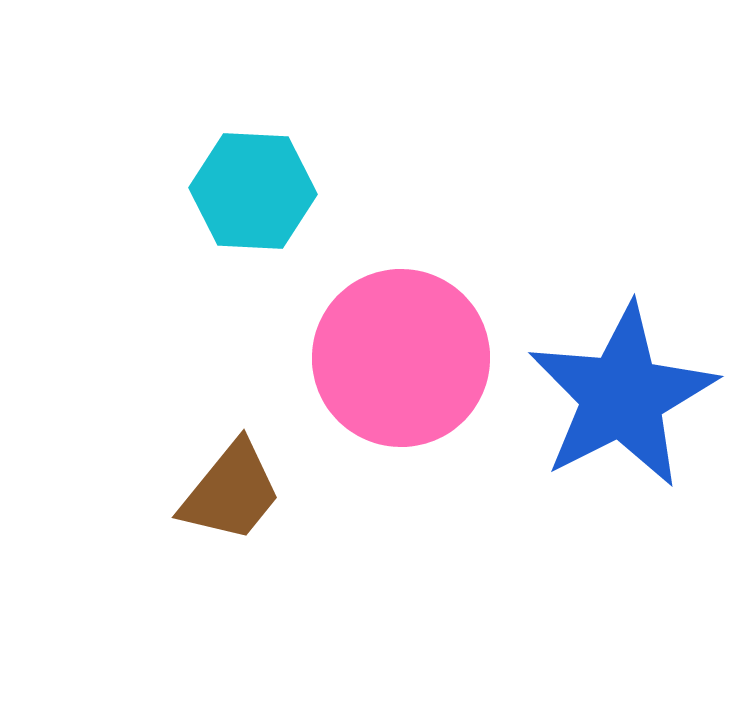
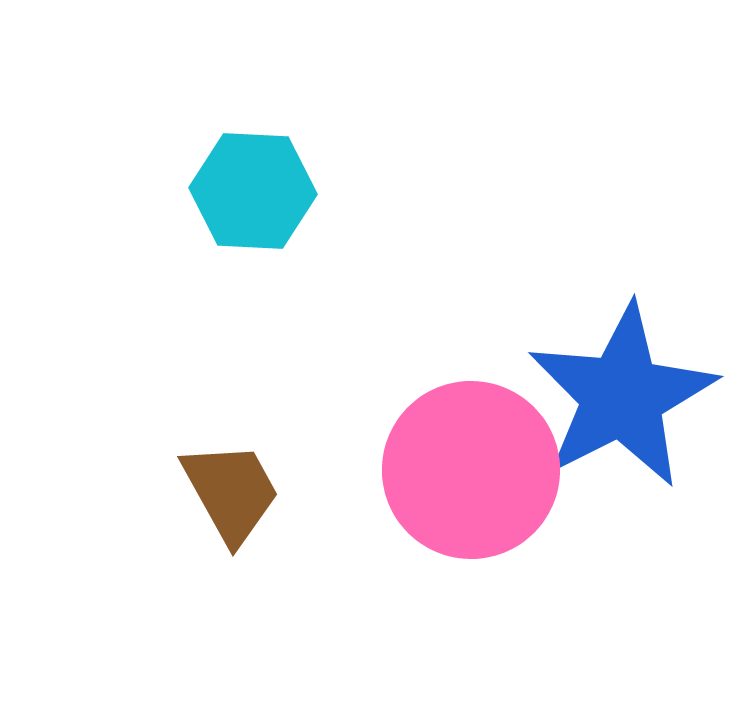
pink circle: moved 70 px right, 112 px down
brown trapezoid: rotated 68 degrees counterclockwise
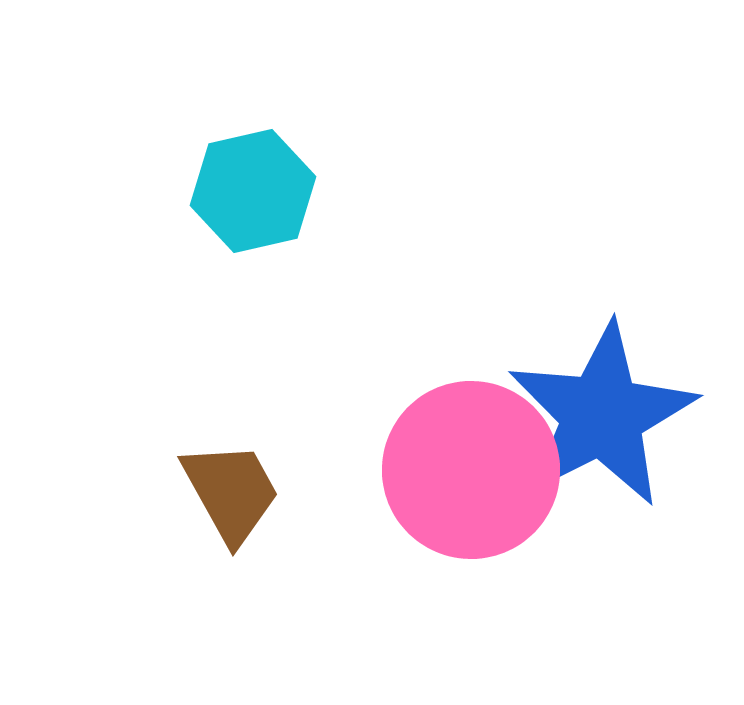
cyan hexagon: rotated 16 degrees counterclockwise
blue star: moved 20 px left, 19 px down
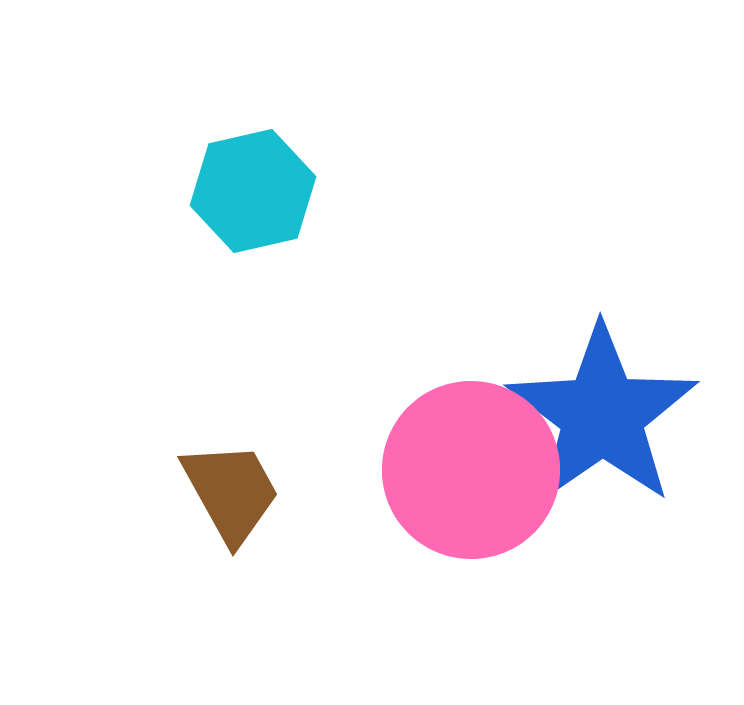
blue star: rotated 8 degrees counterclockwise
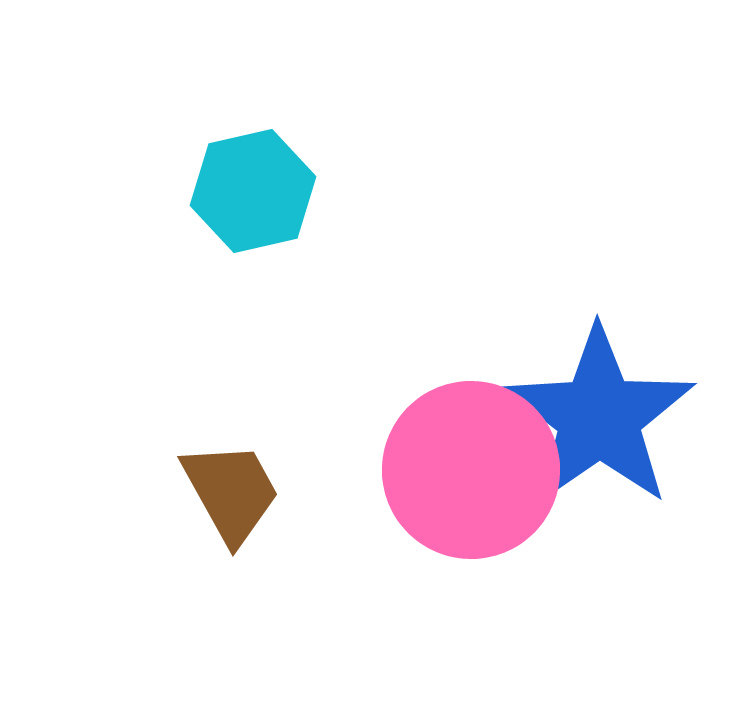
blue star: moved 3 px left, 2 px down
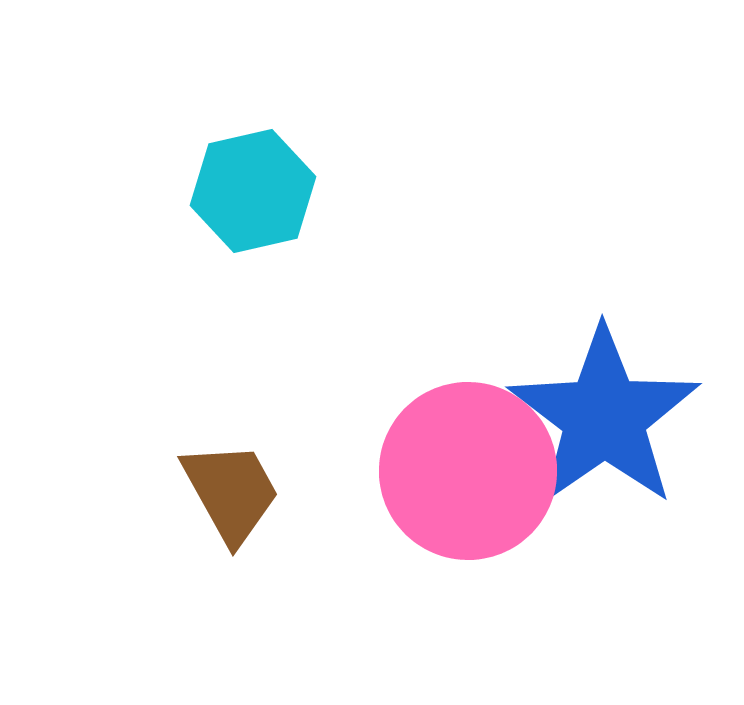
blue star: moved 5 px right
pink circle: moved 3 px left, 1 px down
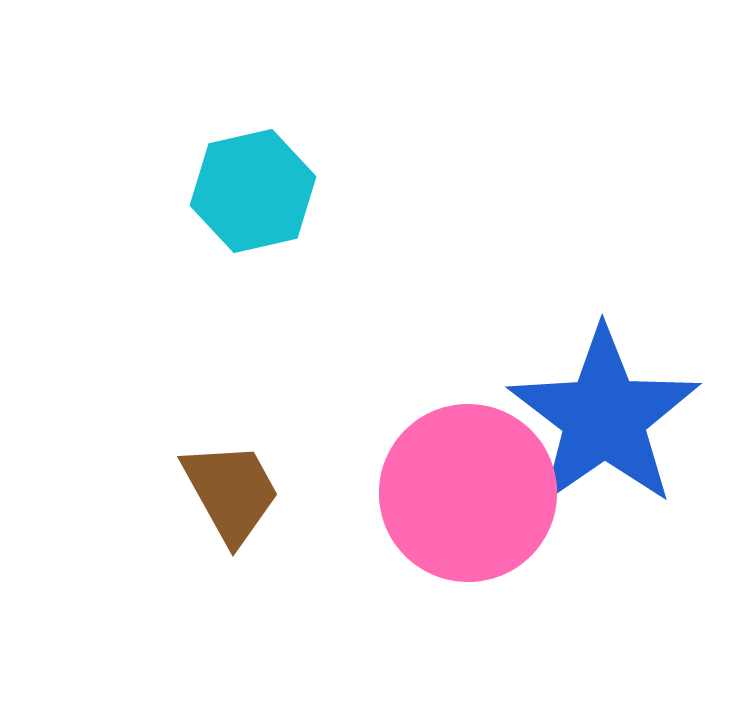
pink circle: moved 22 px down
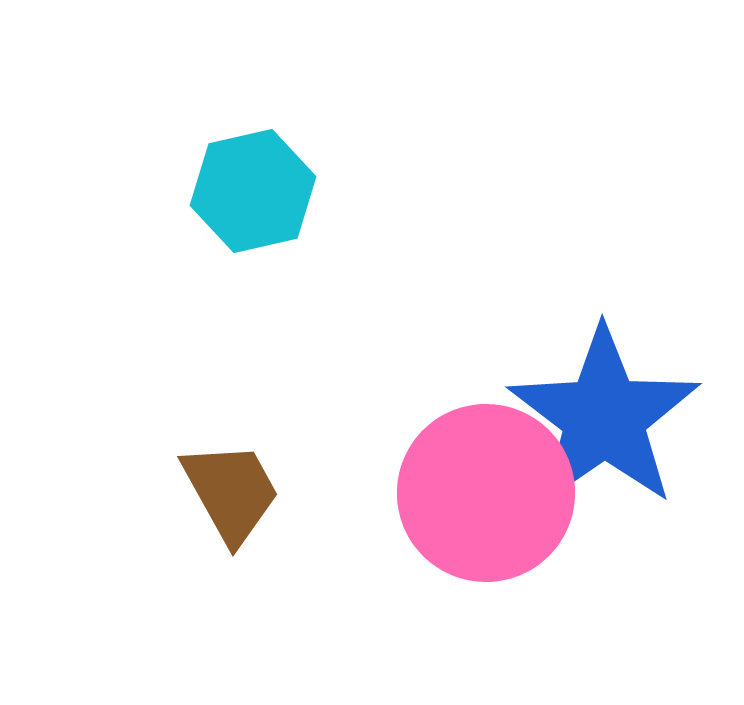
pink circle: moved 18 px right
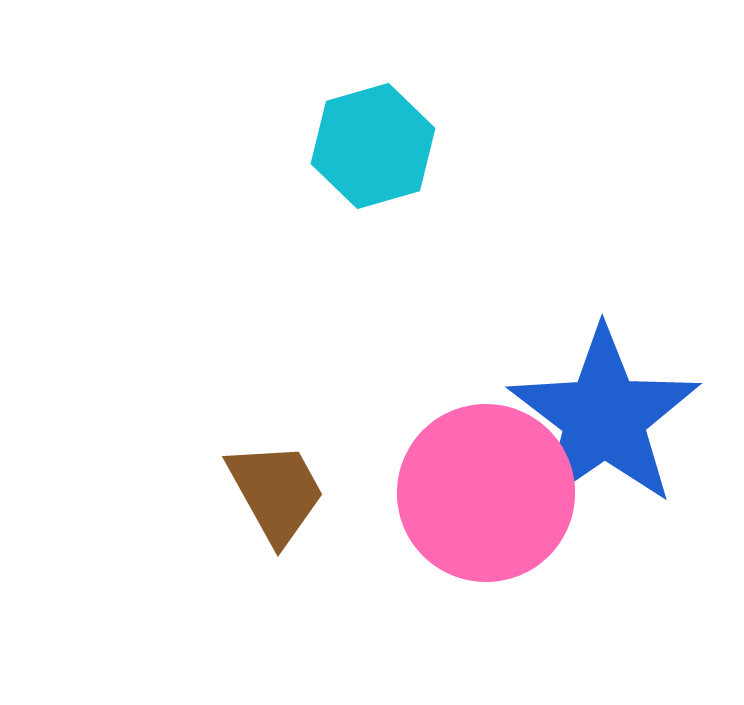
cyan hexagon: moved 120 px right, 45 px up; rotated 3 degrees counterclockwise
brown trapezoid: moved 45 px right
